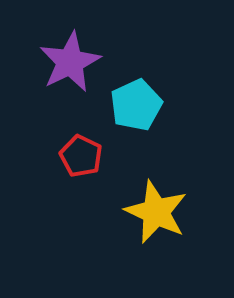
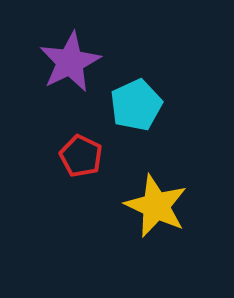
yellow star: moved 6 px up
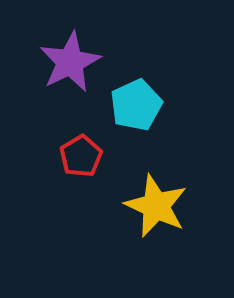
red pentagon: rotated 15 degrees clockwise
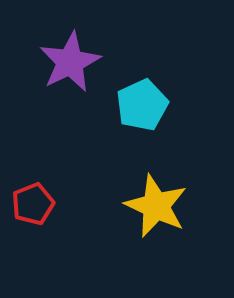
cyan pentagon: moved 6 px right
red pentagon: moved 48 px left, 48 px down; rotated 9 degrees clockwise
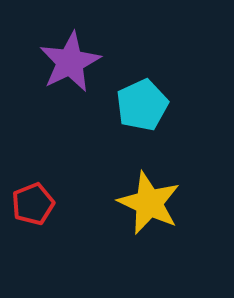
yellow star: moved 7 px left, 3 px up
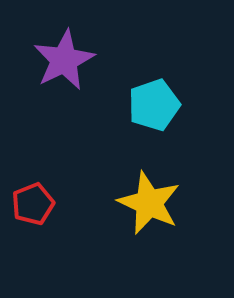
purple star: moved 6 px left, 2 px up
cyan pentagon: moved 12 px right; rotated 6 degrees clockwise
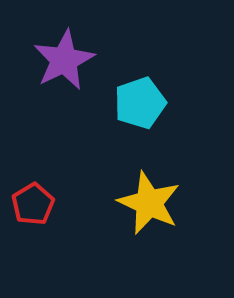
cyan pentagon: moved 14 px left, 2 px up
red pentagon: rotated 9 degrees counterclockwise
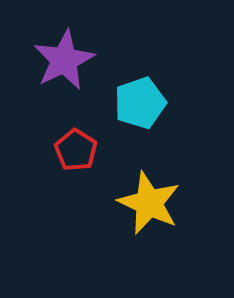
red pentagon: moved 43 px right, 54 px up; rotated 9 degrees counterclockwise
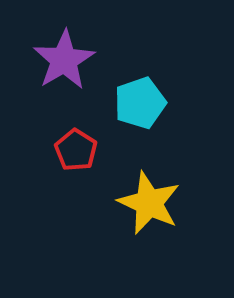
purple star: rotated 4 degrees counterclockwise
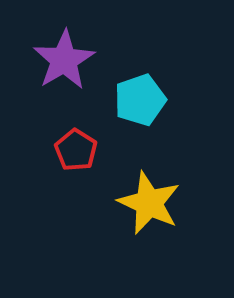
cyan pentagon: moved 3 px up
